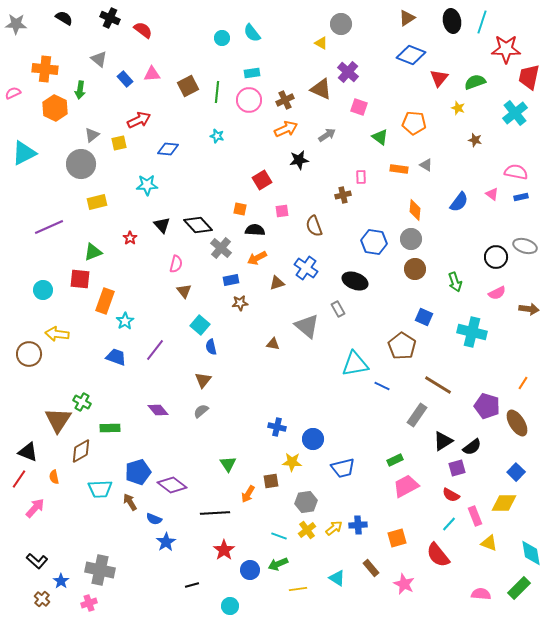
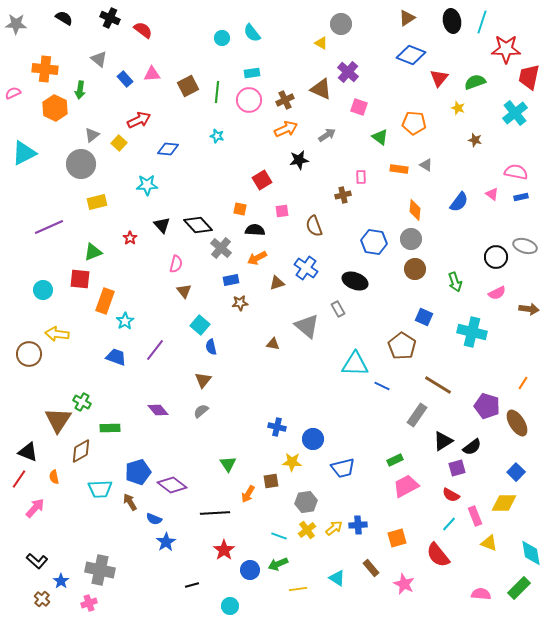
yellow square at (119, 143): rotated 35 degrees counterclockwise
cyan triangle at (355, 364): rotated 12 degrees clockwise
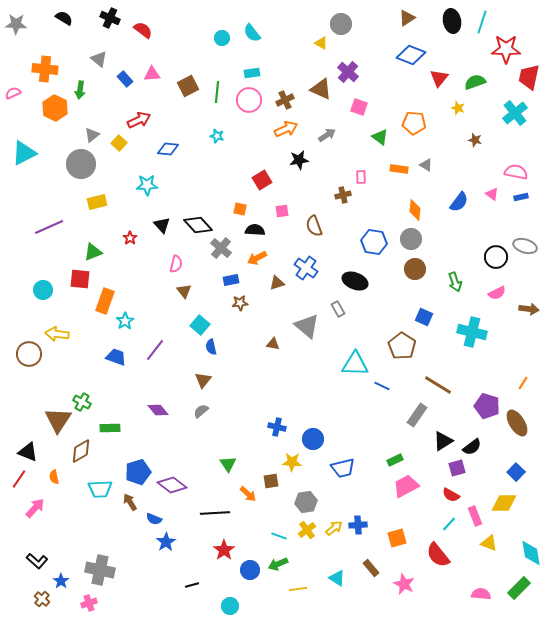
orange arrow at (248, 494): rotated 78 degrees counterclockwise
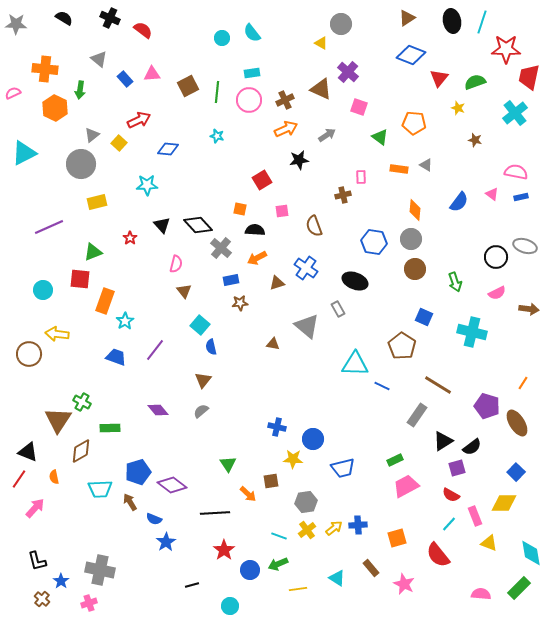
yellow star at (292, 462): moved 1 px right, 3 px up
black L-shape at (37, 561): rotated 35 degrees clockwise
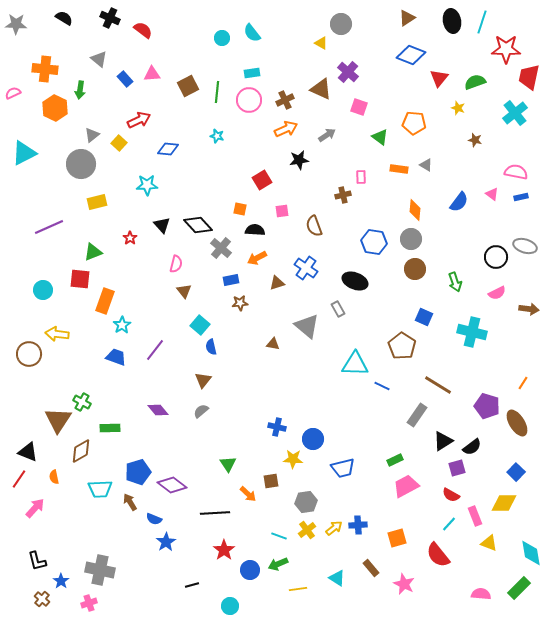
cyan star at (125, 321): moved 3 px left, 4 px down
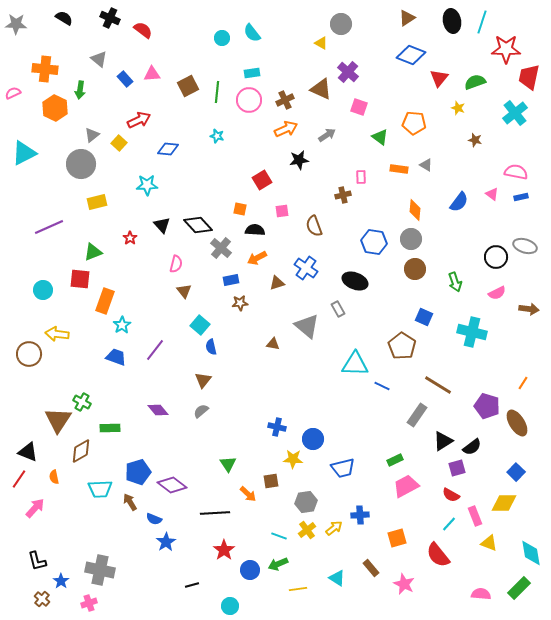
blue cross at (358, 525): moved 2 px right, 10 px up
